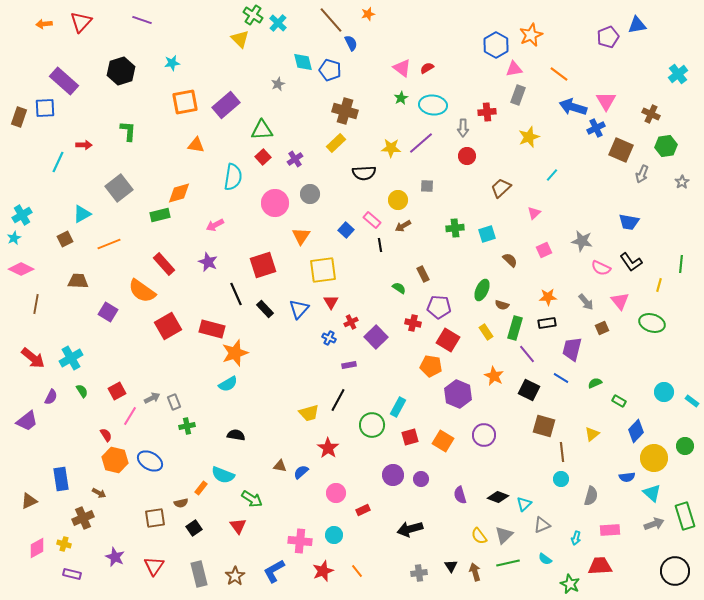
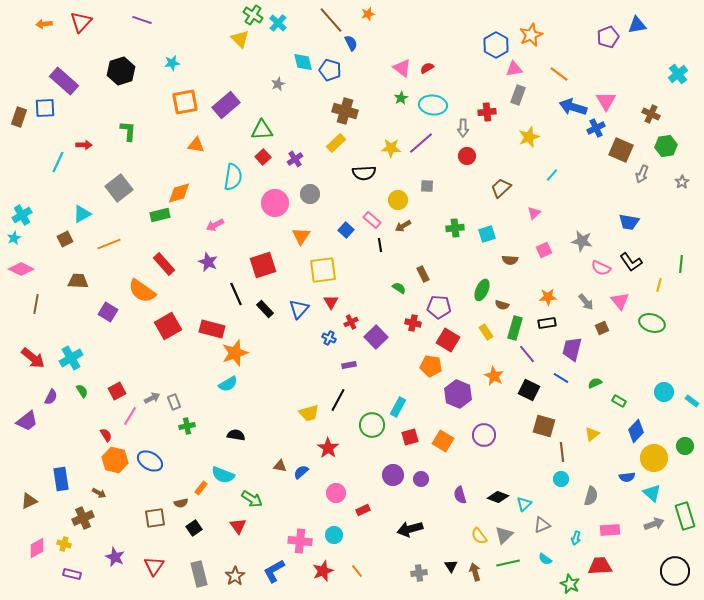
brown semicircle at (510, 260): rotated 140 degrees clockwise
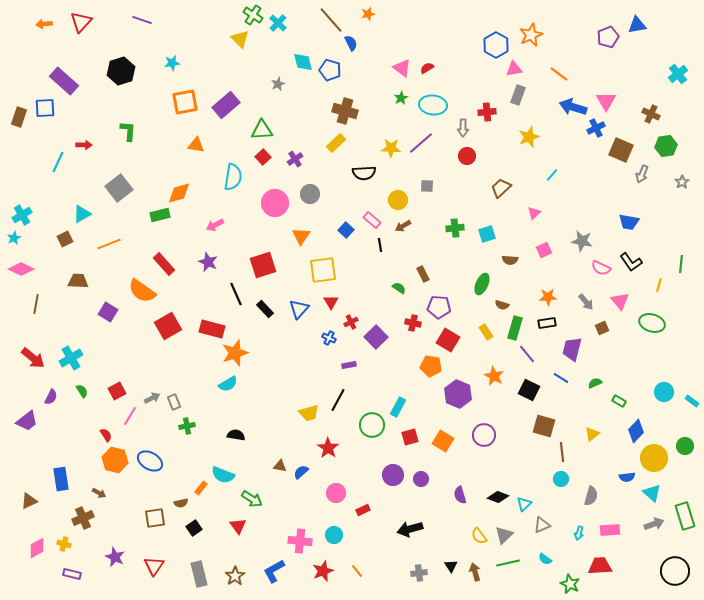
green ellipse at (482, 290): moved 6 px up
cyan arrow at (576, 538): moved 3 px right, 5 px up
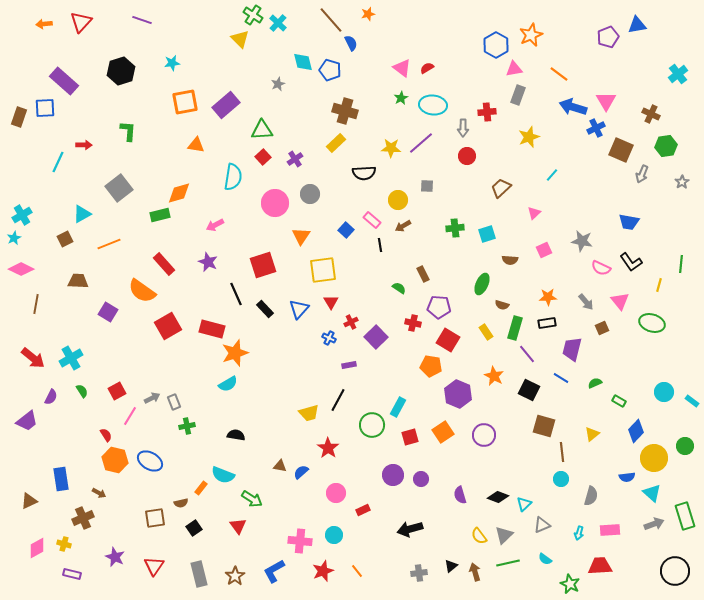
orange square at (443, 441): moved 9 px up; rotated 25 degrees clockwise
black triangle at (451, 566): rotated 24 degrees clockwise
